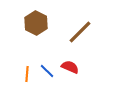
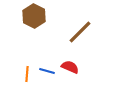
brown hexagon: moved 2 px left, 7 px up
blue line: rotated 28 degrees counterclockwise
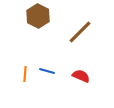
brown hexagon: moved 4 px right
red semicircle: moved 11 px right, 9 px down
orange line: moved 2 px left
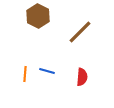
red semicircle: moved 1 px right, 1 px down; rotated 72 degrees clockwise
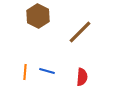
orange line: moved 2 px up
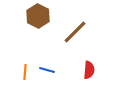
brown line: moved 5 px left
blue line: moved 1 px up
red semicircle: moved 7 px right, 7 px up
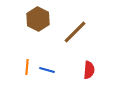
brown hexagon: moved 3 px down
orange line: moved 2 px right, 5 px up
